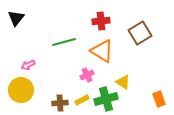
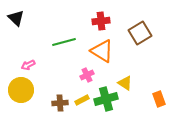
black triangle: rotated 24 degrees counterclockwise
yellow triangle: moved 2 px right, 1 px down
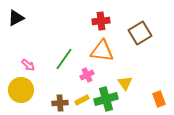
black triangle: rotated 48 degrees clockwise
green line: moved 17 px down; rotated 40 degrees counterclockwise
orange triangle: rotated 25 degrees counterclockwise
pink arrow: rotated 112 degrees counterclockwise
yellow triangle: rotated 21 degrees clockwise
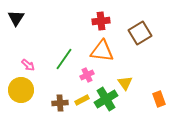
black triangle: rotated 30 degrees counterclockwise
green cross: rotated 15 degrees counterclockwise
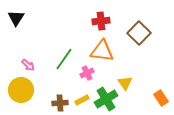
brown square: moved 1 px left; rotated 15 degrees counterclockwise
pink cross: moved 2 px up
orange rectangle: moved 2 px right, 1 px up; rotated 14 degrees counterclockwise
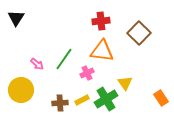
pink arrow: moved 9 px right, 1 px up
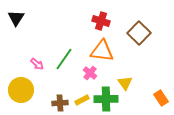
red cross: rotated 24 degrees clockwise
pink cross: moved 3 px right; rotated 24 degrees counterclockwise
green cross: rotated 30 degrees clockwise
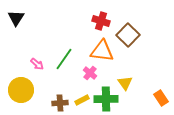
brown square: moved 11 px left, 2 px down
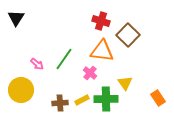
orange rectangle: moved 3 px left
